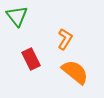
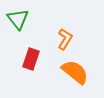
green triangle: moved 1 px right, 3 px down
red rectangle: rotated 45 degrees clockwise
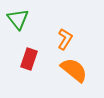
red rectangle: moved 2 px left
orange semicircle: moved 1 px left, 2 px up
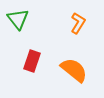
orange L-shape: moved 13 px right, 16 px up
red rectangle: moved 3 px right, 2 px down
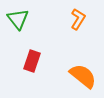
orange L-shape: moved 4 px up
orange semicircle: moved 9 px right, 6 px down
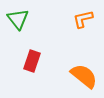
orange L-shape: moved 5 px right; rotated 135 degrees counterclockwise
orange semicircle: moved 1 px right
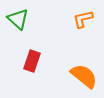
green triangle: rotated 10 degrees counterclockwise
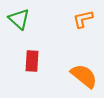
green triangle: moved 1 px right
red rectangle: rotated 15 degrees counterclockwise
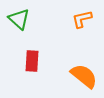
orange L-shape: moved 1 px left
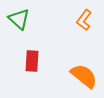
orange L-shape: moved 2 px right, 1 px down; rotated 40 degrees counterclockwise
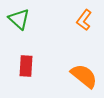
red rectangle: moved 6 px left, 5 px down
